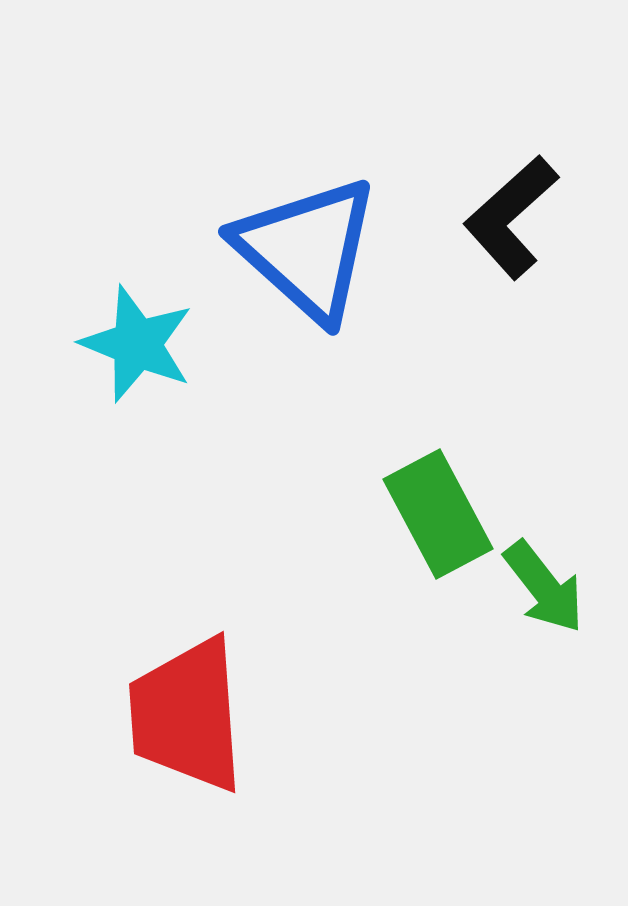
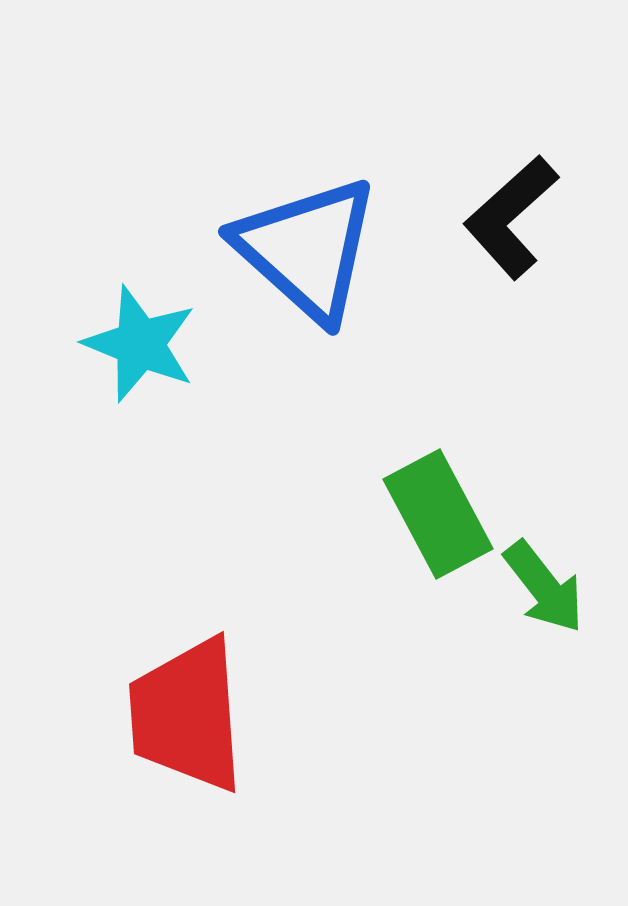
cyan star: moved 3 px right
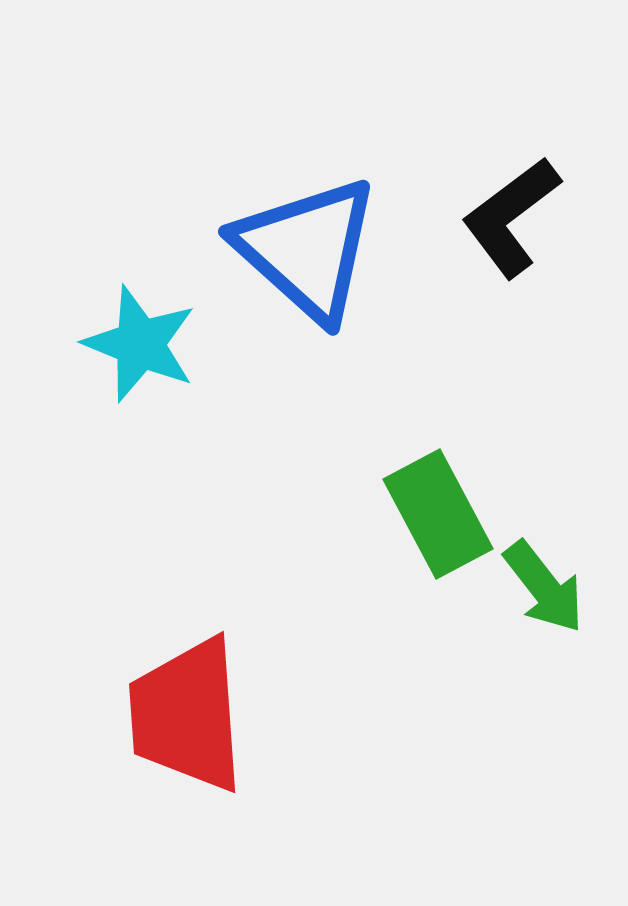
black L-shape: rotated 5 degrees clockwise
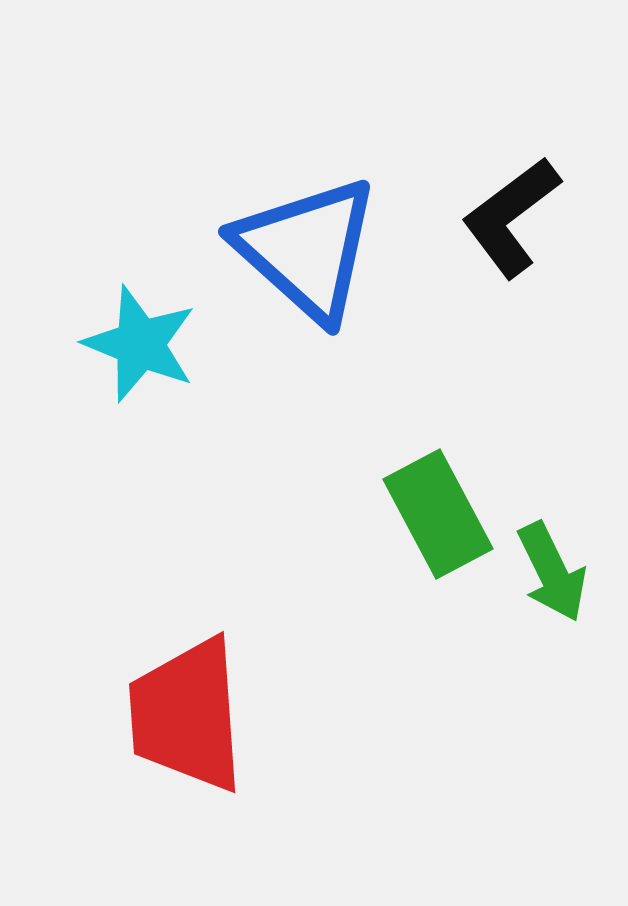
green arrow: moved 8 px right, 15 px up; rotated 12 degrees clockwise
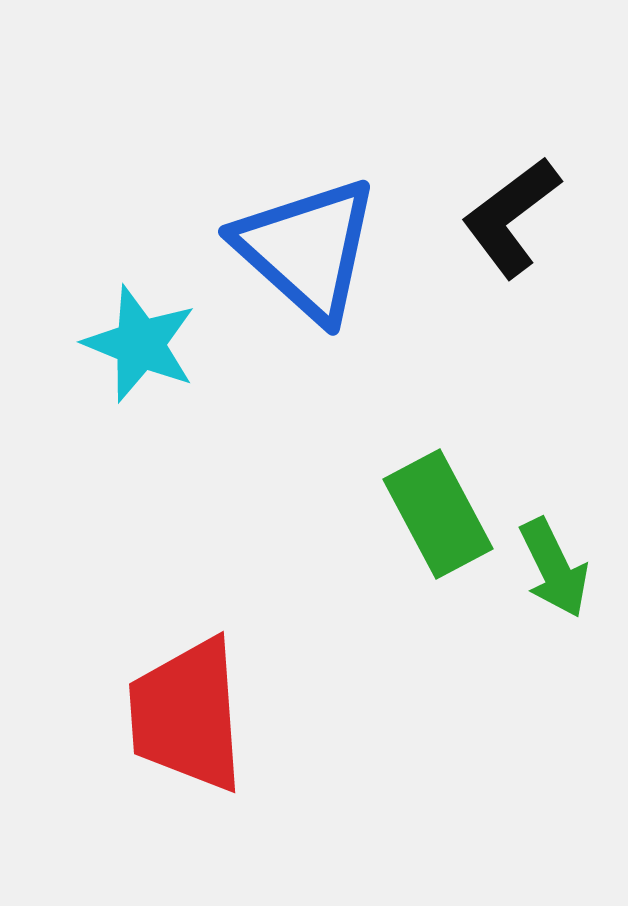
green arrow: moved 2 px right, 4 px up
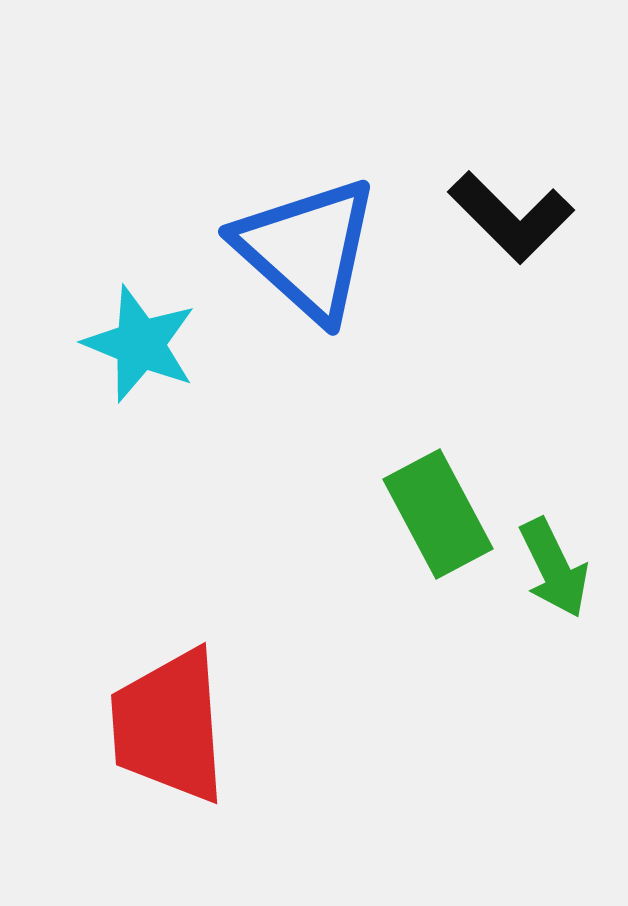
black L-shape: rotated 98 degrees counterclockwise
red trapezoid: moved 18 px left, 11 px down
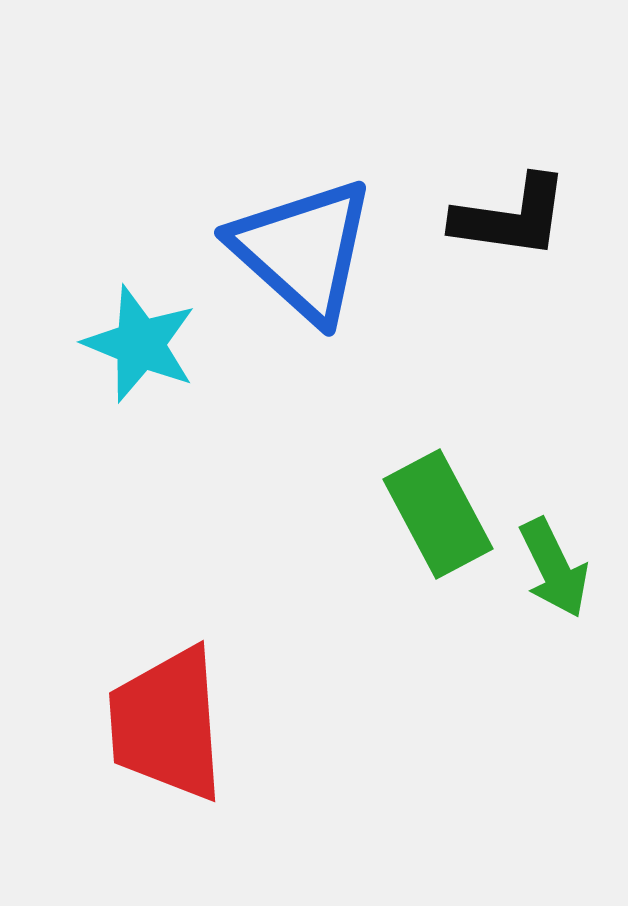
black L-shape: rotated 37 degrees counterclockwise
blue triangle: moved 4 px left, 1 px down
red trapezoid: moved 2 px left, 2 px up
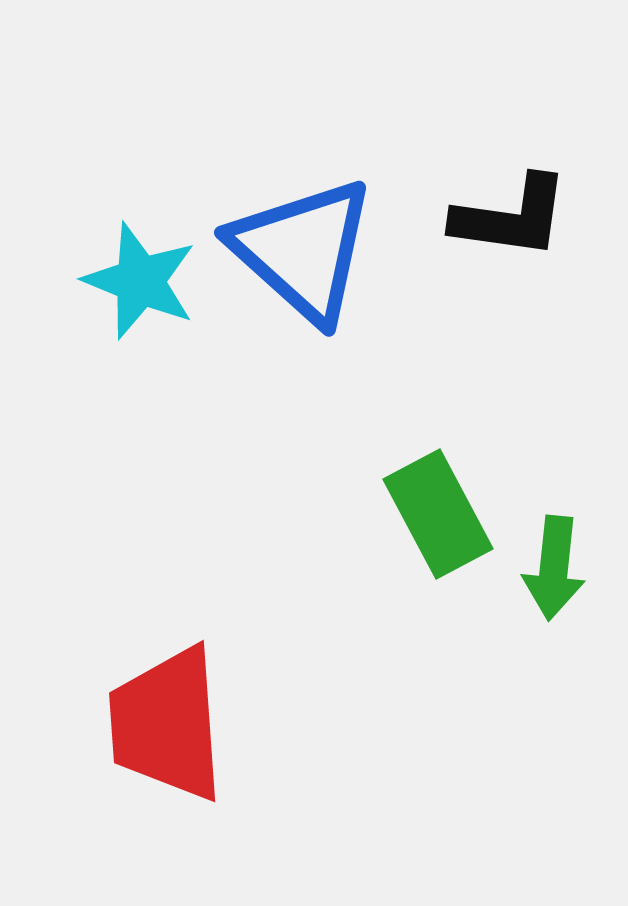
cyan star: moved 63 px up
green arrow: rotated 32 degrees clockwise
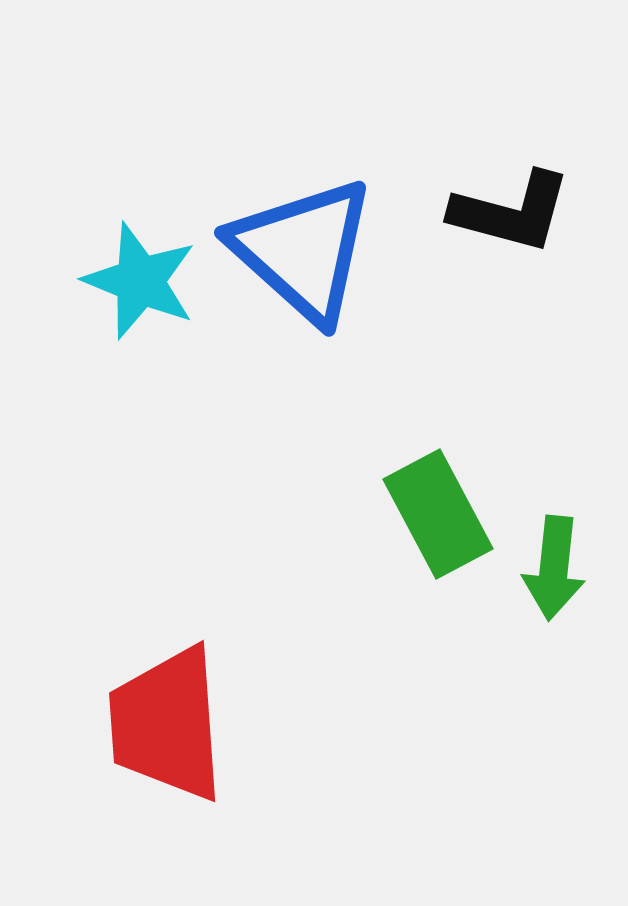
black L-shape: moved 5 px up; rotated 7 degrees clockwise
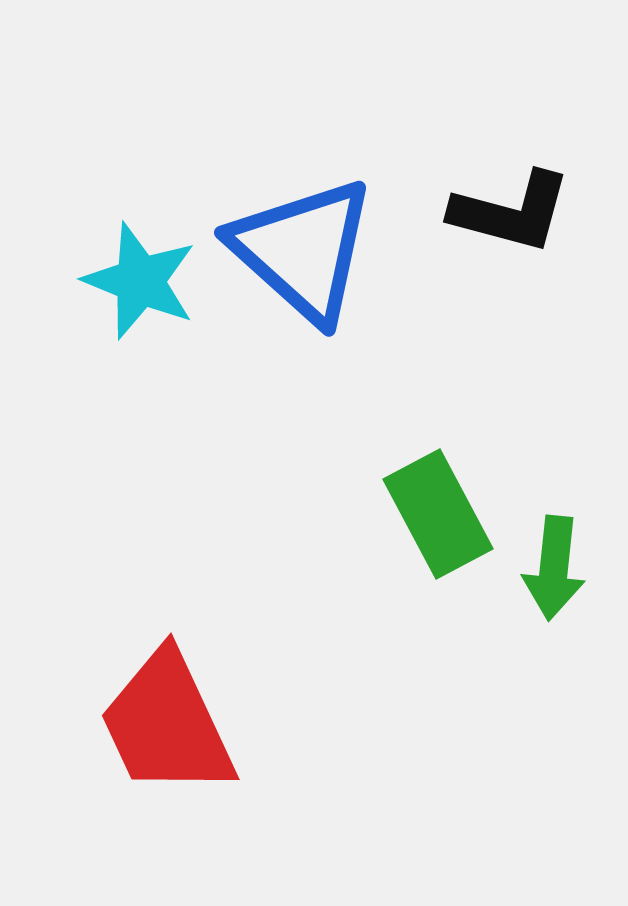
red trapezoid: rotated 21 degrees counterclockwise
